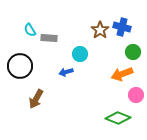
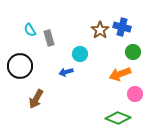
gray rectangle: rotated 70 degrees clockwise
orange arrow: moved 2 px left
pink circle: moved 1 px left, 1 px up
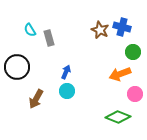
brown star: rotated 12 degrees counterclockwise
cyan circle: moved 13 px left, 37 px down
black circle: moved 3 px left, 1 px down
blue arrow: rotated 128 degrees clockwise
green diamond: moved 1 px up
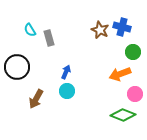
green diamond: moved 5 px right, 2 px up
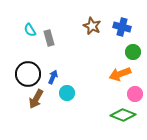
brown star: moved 8 px left, 4 px up
black circle: moved 11 px right, 7 px down
blue arrow: moved 13 px left, 5 px down
cyan circle: moved 2 px down
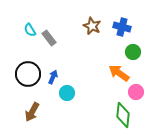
gray rectangle: rotated 21 degrees counterclockwise
orange arrow: moved 1 px left, 1 px up; rotated 55 degrees clockwise
pink circle: moved 1 px right, 2 px up
brown arrow: moved 4 px left, 13 px down
green diamond: rotated 75 degrees clockwise
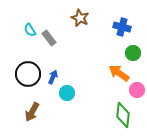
brown star: moved 12 px left, 8 px up
green circle: moved 1 px down
pink circle: moved 1 px right, 2 px up
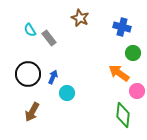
pink circle: moved 1 px down
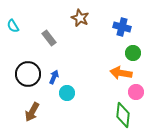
cyan semicircle: moved 17 px left, 4 px up
orange arrow: moved 2 px right; rotated 25 degrees counterclockwise
blue arrow: moved 1 px right
pink circle: moved 1 px left, 1 px down
